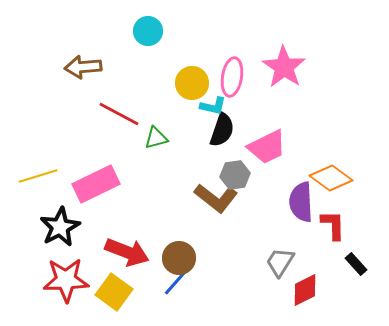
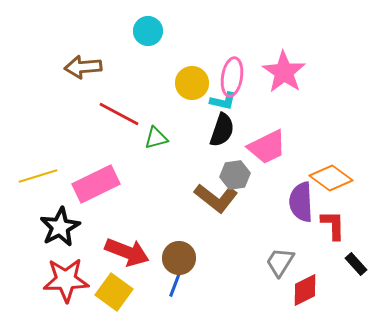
pink star: moved 5 px down
cyan L-shape: moved 10 px right, 5 px up
blue line: rotated 20 degrees counterclockwise
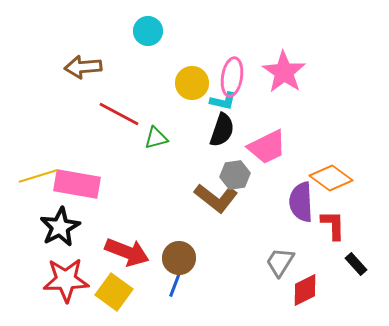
pink rectangle: moved 19 px left; rotated 36 degrees clockwise
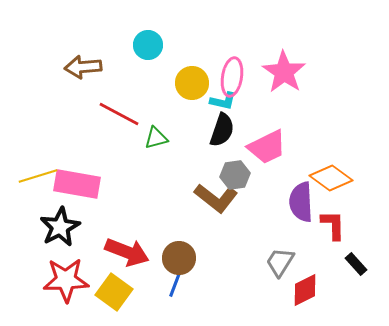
cyan circle: moved 14 px down
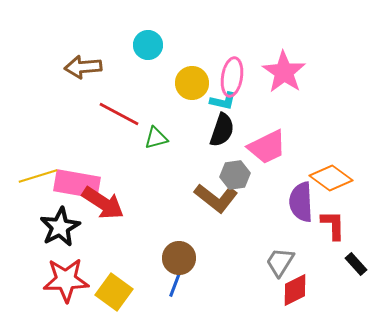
red arrow: moved 24 px left, 49 px up; rotated 12 degrees clockwise
red diamond: moved 10 px left
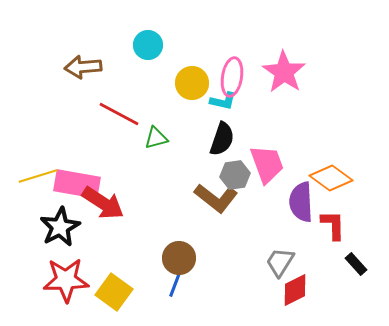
black semicircle: moved 9 px down
pink trapezoid: moved 17 px down; rotated 84 degrees counterclockwise
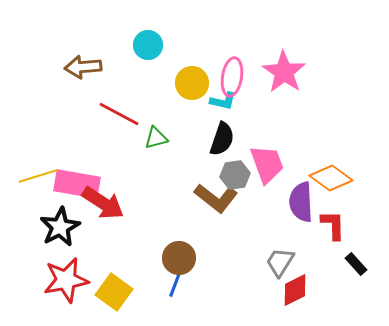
red star: rotated 9 degrees counterclockwise
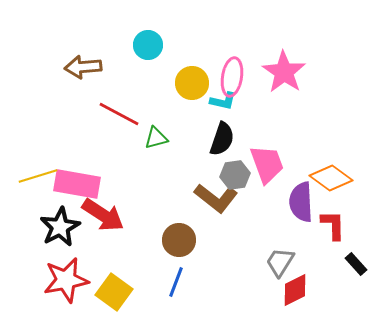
red arrow: moved 12 px down
brown circle: moved 18 px up
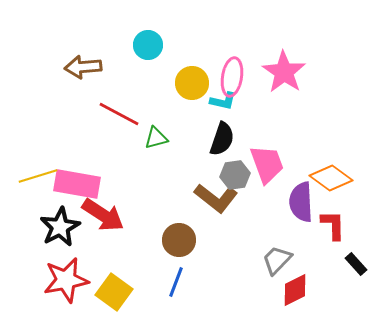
gray trapezoid: moved 3 px left, 2 px up; rotated 12 degrees clockwise
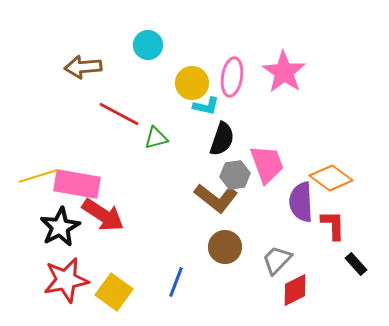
cyan L-shape: moved 17 px left, 5 px down
brown circle: moved 46 px right, 7 px down
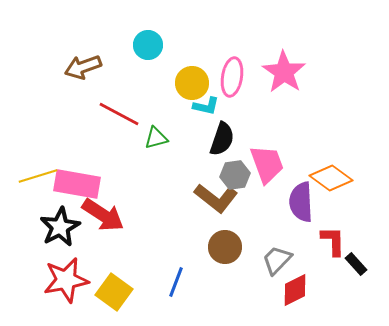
brown arrow: rotated 15 degrees counterclockwise
red L-shape: moved 16 px down
